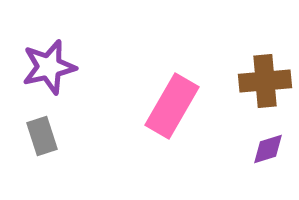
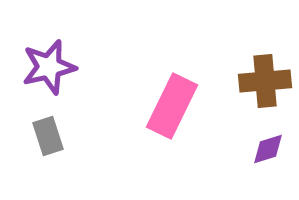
pink rectangle: rotated 4 degrees counterclockwise
gray rectangle: moved 6 px right
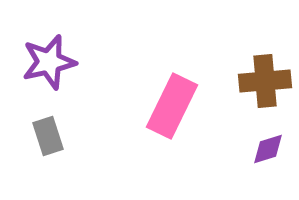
purple star: moved 5 px up
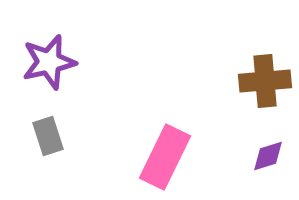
pink rectangle: moved 7 px left, 51 px down
purple diamond: moved 7 px down
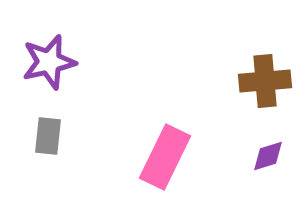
gray rectangle: rotated 24 degrees clockwise
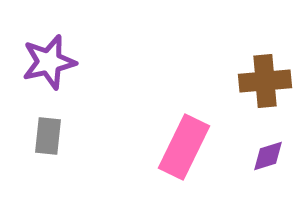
pink rectangle: moved 19 px right, 10 px up
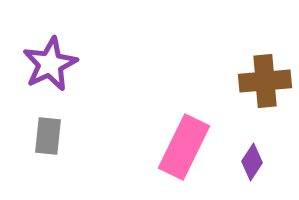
purple star: moved 1 px right, 2 px down; rotated 12 degrees counterclockwise
purple diamond: moved 16 px left, 6 px down; rotated 39 degrees counterclockwise
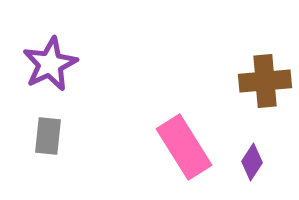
pink rectangle: rotated 58 degrees counterclockwise
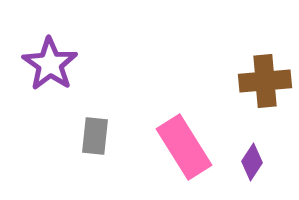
purple star: rotated 12 degrees counterclockwise
gray rectangle: moved 47 px right
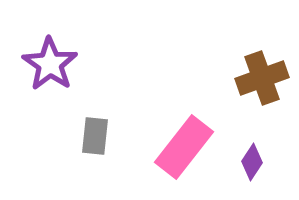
brown cross: moved 3 px left, 3 px up; rotated 15 degrees counterclockwise
pink rectangle: rotated 70 degrees clockwise
